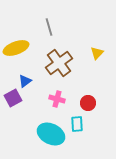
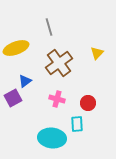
cyan ellipse: moved 1 px right, 4 px down; rotated 20 degrees counterclockwise
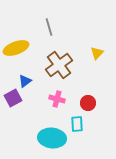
brown cross: moved 2 px down
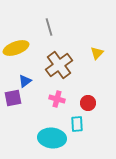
purple square: rotated 18 degrees clockwise
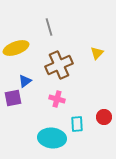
brown cross: rotated 12 degrees clockwise
red circle: moved 16 px right, 14 px down
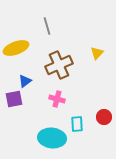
gray line: moved 2 px left, 1 px up
purple square: moved 1 px right, 1 px down
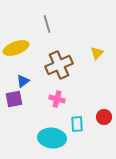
gray line: moved 2 px up
blue triangle: moved 2 px left
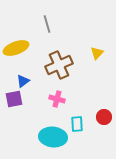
cyan ellipse: moved 1 px right, 1 px up
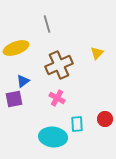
pink cross: moved 1 px up; rotated 14 degrees clockwise
red circle: moved 1 px right, 2 px down
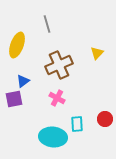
yellow ellipse: moved 1 px right, 3 px up; rotated 50 degrees counterclockwise
